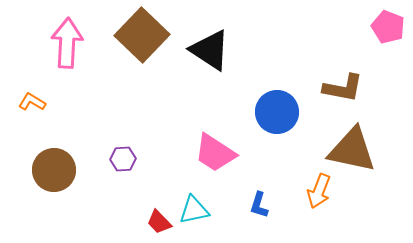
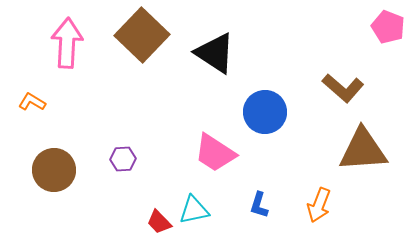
black triangle: moved 5 px right, 3 px down
brown L-shape: rotated 30 degrees clockwise
blue circle: moved 12 px left
brown triangle: moved 11 px right; rotated 16 degrees counterclockwise
orange arrow: moved 14 px down
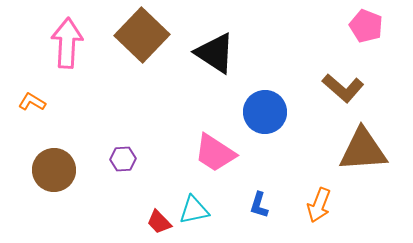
pink pentagon: moved 22 px left, 1 px up
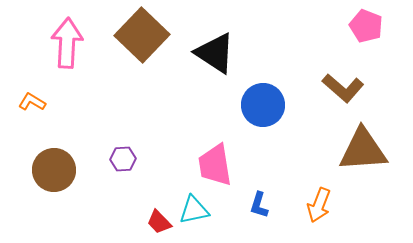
blue circle: moved 2 px left, 7 px up
pink trapezoid: moved 12 px down; rotated 48 degrees clockwise
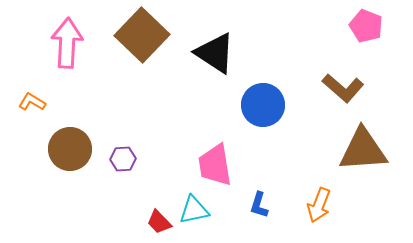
brown circle: moved 16 px right, 21 px up
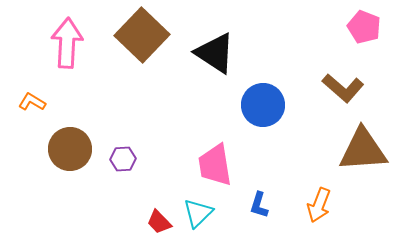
pink pentagon: moved 2 px left, 1 px down
cyan triangle: moved 4 px right, 3 px down; rotated 32 degrees counterclockwise
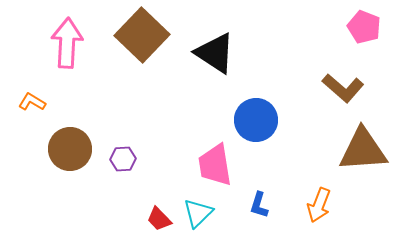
blue circle: moved 7 px left, 15 px down
red trapezoid: moved 3 px up
